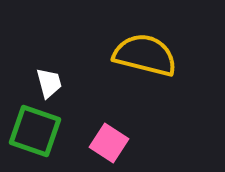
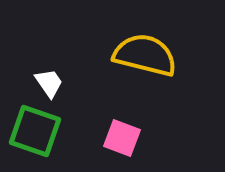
white trapezoid: rotated 20 degrees counterclockwise
pink square: moved 13 px right, 5 px up; rotated 12 degrees counterclockwise
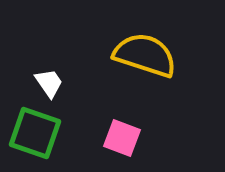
yellow semicircle: rotated 4 degrees clockwise
green square: moved 2 px down
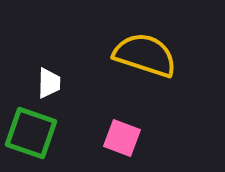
white trapezoid: rotated 36 degrees clockwise
green square: moved 4 px left
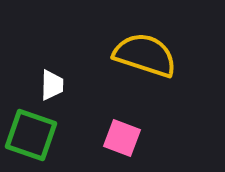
white trapezoid: moved 3 px right, 2 px down
green square: moved 2 px down
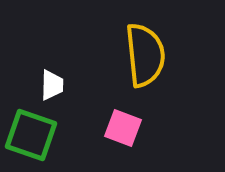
yellow semicircle: rotated 66 degrees clockwise
pink square: moved 1 px right, 10 px up
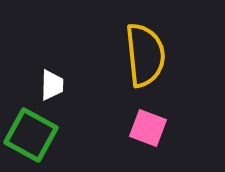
pink square: moved 25 px right
green square: rotated 10 degrees clockwise
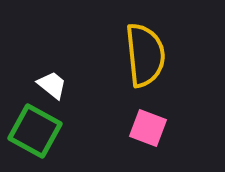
white trapezoid: rotated 52 degrees counterclockwise
green square: moved 4 px right, 4 px up
